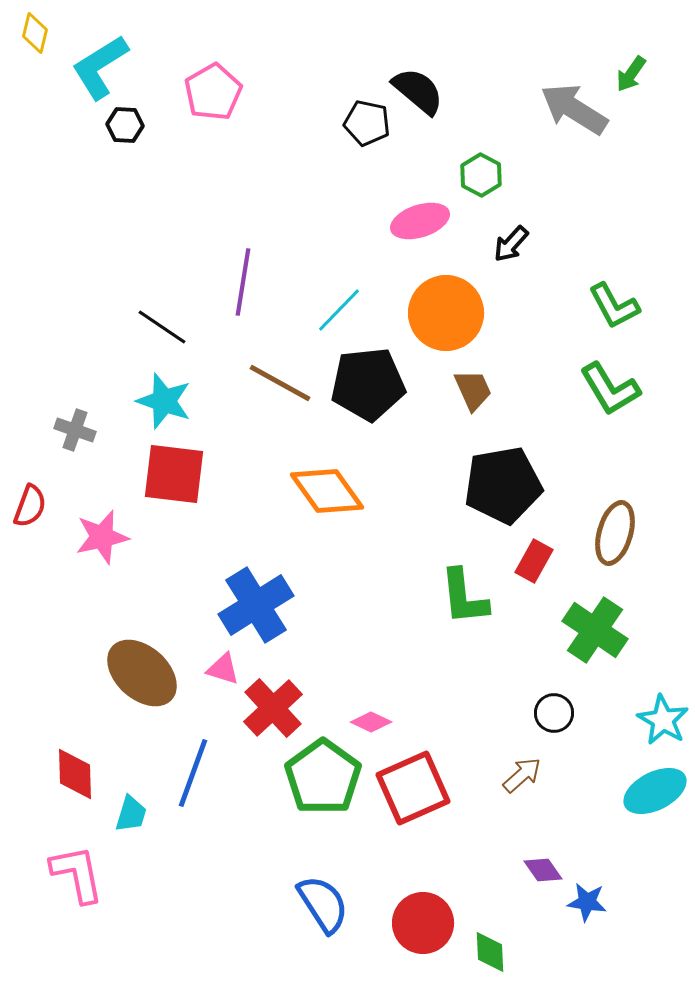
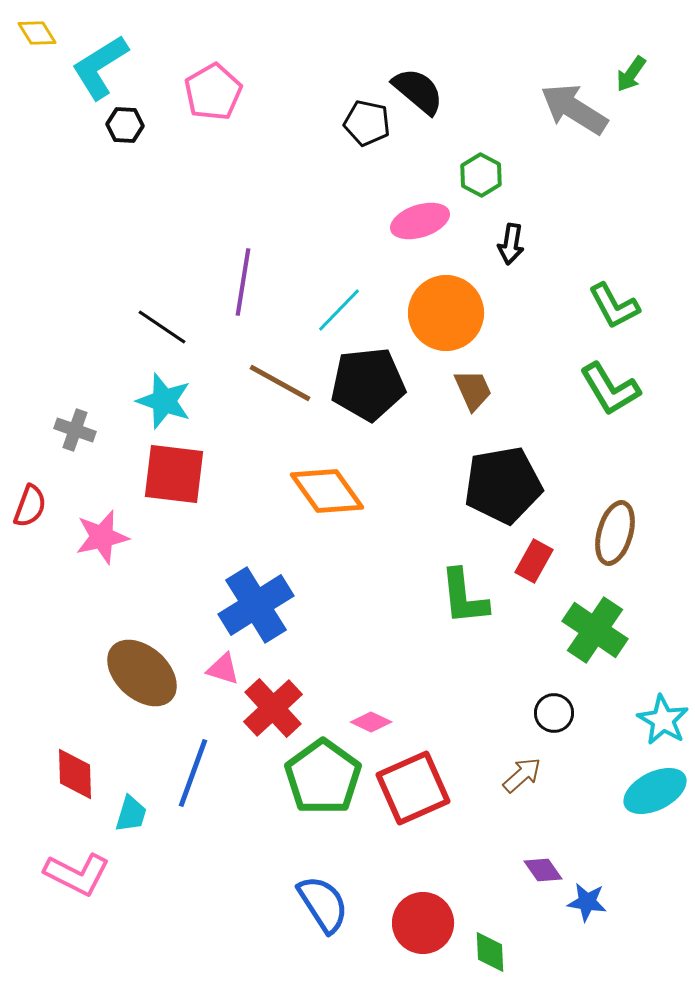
yellow diamond at (35, 33): moved 2 px right; rotated 45 degrees counterclockwise
black arrow at (511, 244): rotated 33 degrees counterclockwise
pink L-shape at (77, 874): rotated 128 degrees clockwise
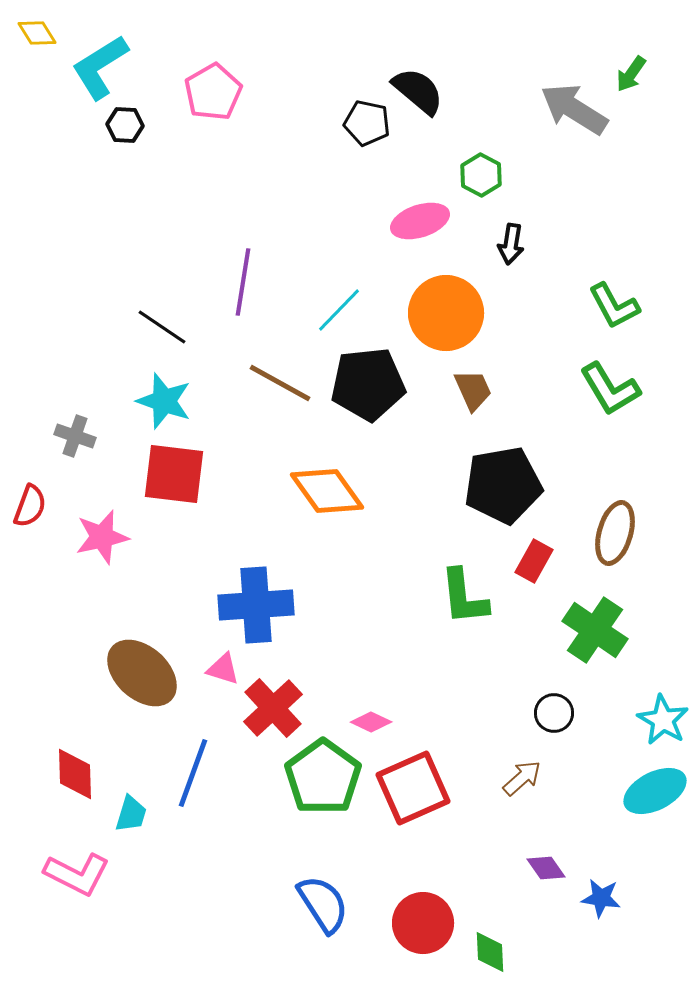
gray cross at (75, 430): moved 6 px down
blue cross at (256, 605): rotated 28 degrees clockwise
brown arrow at (522, 775): moved 3 px down
purple diamond at (543, 870): moved 3 px right, 2 px up
blue star at (587, 902): moved 14 px right, 4 px up
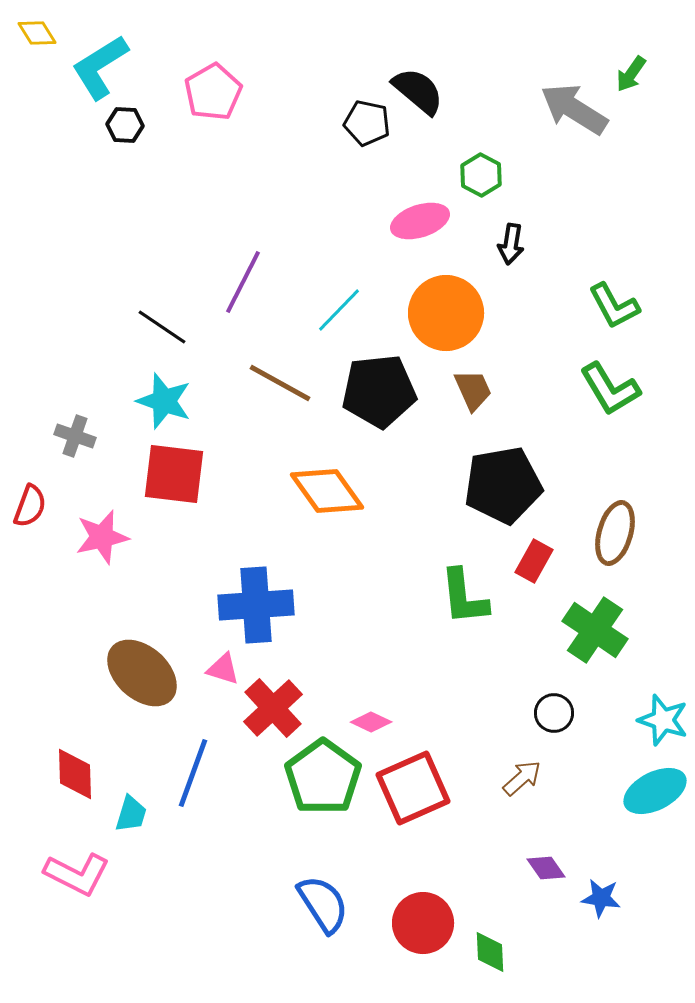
purple line at (243, 282): rotated 18 degrees clockwise
black pentagon at (368, 384): moved 11 px right, 7 px down
cyan star at (663, 720): rotated 12 degrees counterclockwise
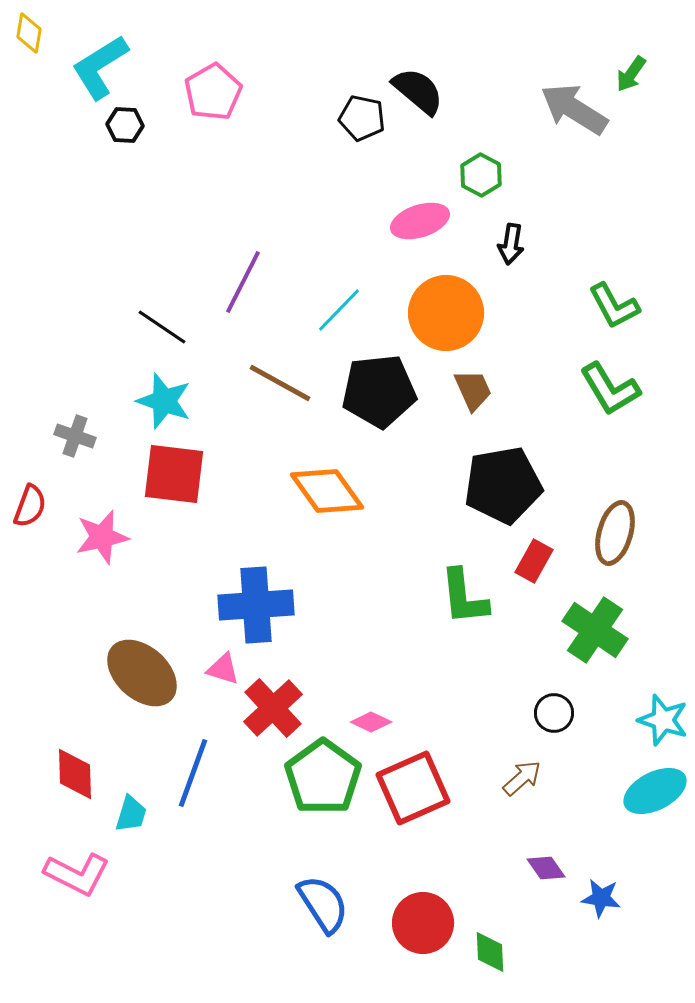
yellow diamond at (37, 33): moved 8 px left; rotated 42 degrees clockwise
black pentagon at (367, 123): moved 5 px left, 5 px up
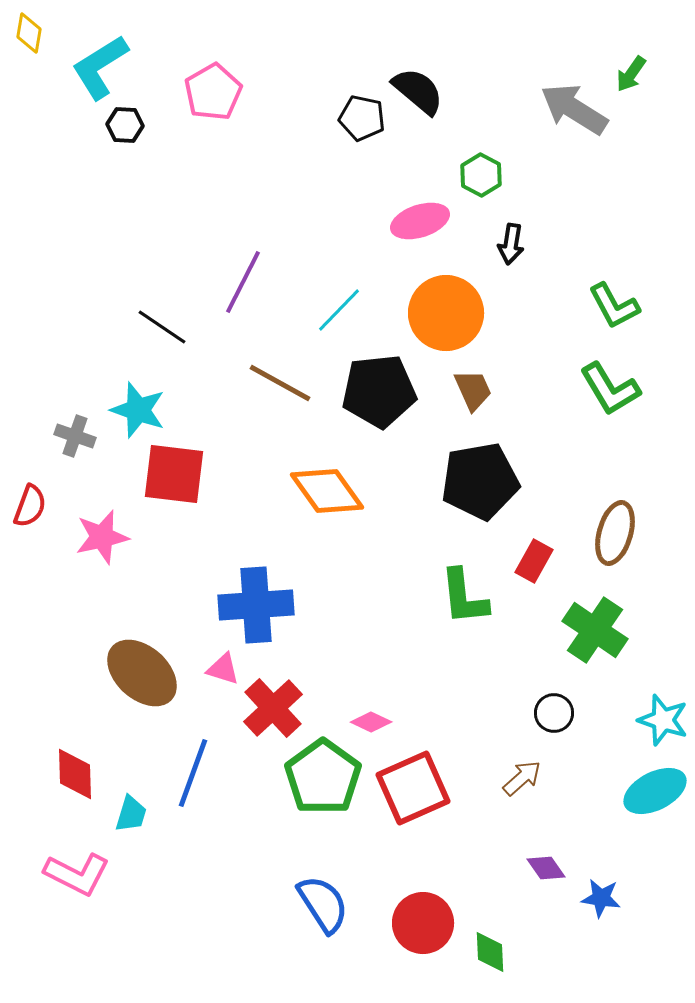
cyan star at (164, 401): moved 26 px left, 9 px down
black pentagon at (503, 485): moved 23 px left, 4 px up
